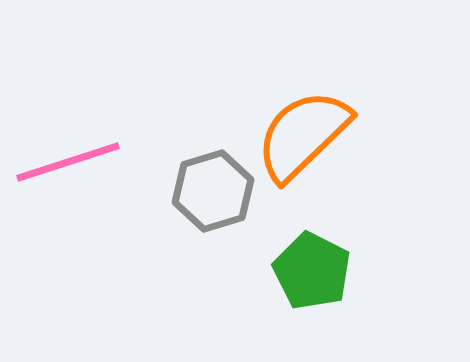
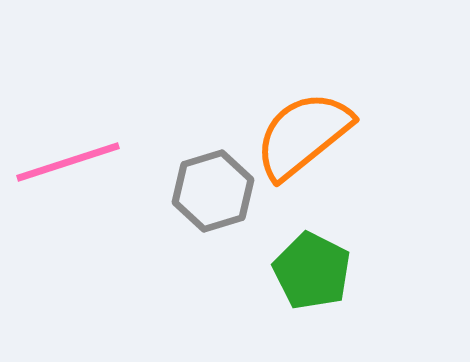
orange semicircle: rotated 5 degrees clockwise
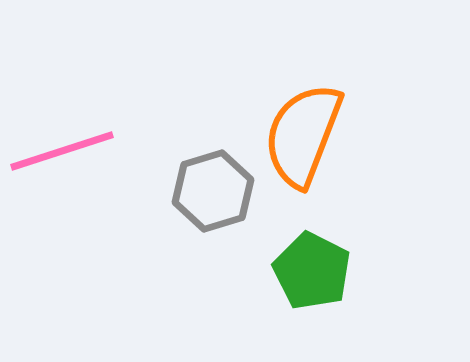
orange semicircle: rotated 30 degrees counterclockwise
pink line: moved 6 px left, 11 px up
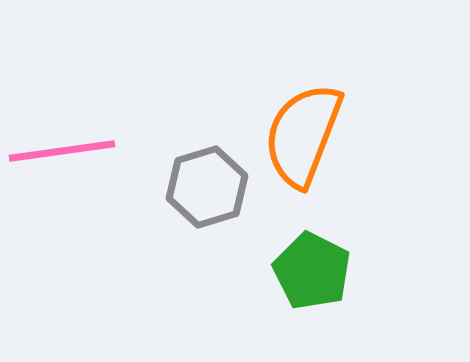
pink line: rotated 10 degrees clockwise
gray hexagon: moved 6 px left, 4 px up
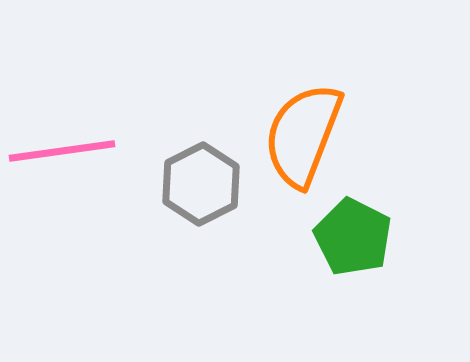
gray hexagon: moved 6 px left, 3 px up; rotated 10 degrees counterclockwise
green pentagon: moved 41 px right, 34 px up
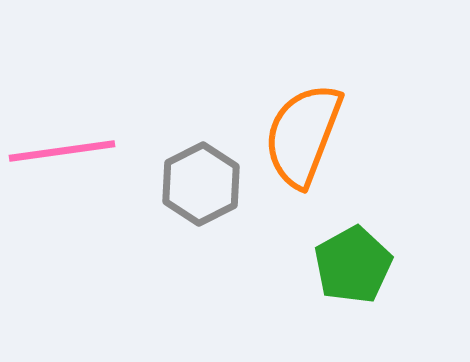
green pentagon: moved 28 px down; rotated 16 degrees clockwise
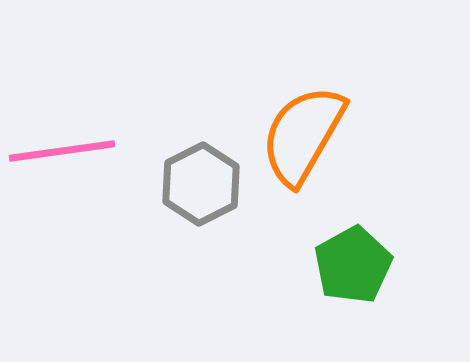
orange semicircle: rotated 9 degrees clockwise
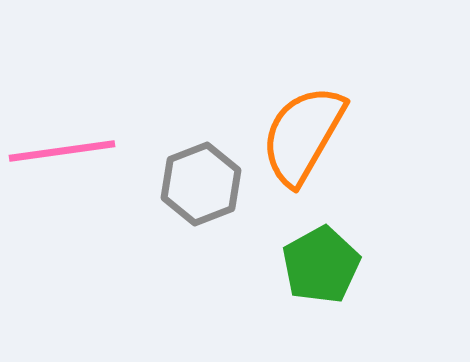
gray hexagon: rotated 6 degrees clockwise
green pentagon: moved 32 px left
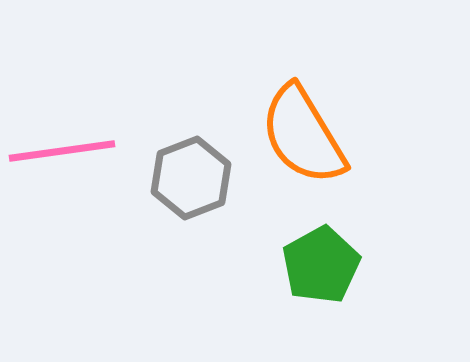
orange semicircle: rotated 61 degrees counterclockwise
gray hexagon: moved 10 px left, 6 px up
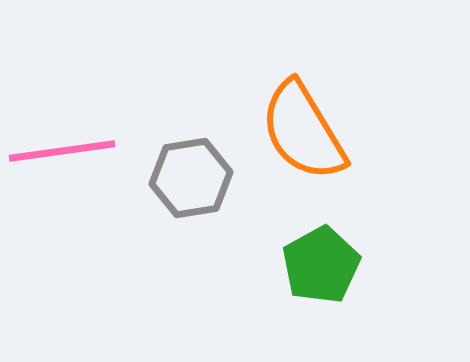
orange semicircle: moved 4 px up
gray hexagon: rotated 12 degrees clockwise
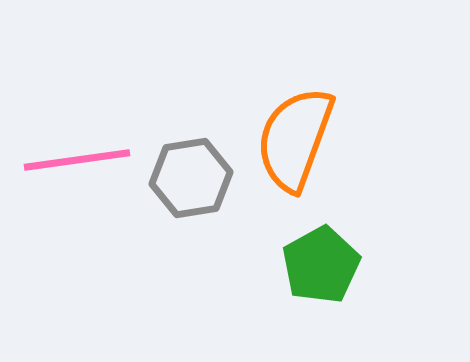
orange semicircle: moved 8 px left, 8 px down; rotated 51 degrees clockwise
pink line: moved 15 px right, 9 px down
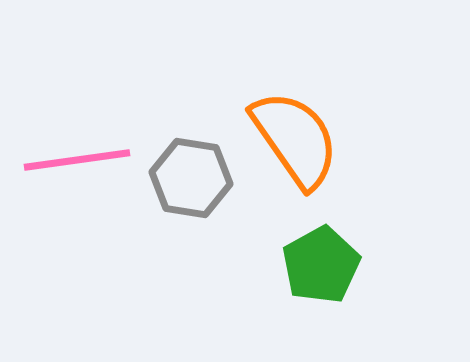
orange semicircle: rotated 125 degrees clockwise
gray hexagon: rotated 18 degrees clockwise
